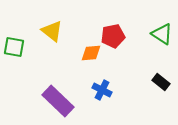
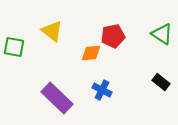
purple rectangle: moved 1 px left, 3 px up
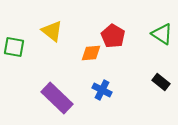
red pentagon: rotated 30 degrees counterclockwise
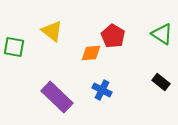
purple rectangle: moved 1 px up
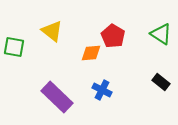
green triangle: moved 1 px left
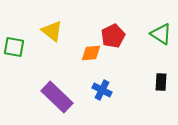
red pentagon: rotated 15 degrees clockwise
black rectangle: rotated 54 degrees clockwise
